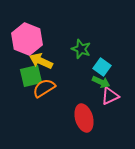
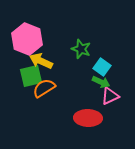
red ellipse: moved 4 px right; rotated 72 degrees counterclockwise
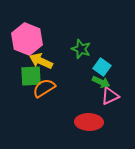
green square: rotated 10 degrees clockwise
red ellipse: moved 1 px right, 4 px down
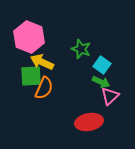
pink hexagon: moved 2 px right, 2 px up
yellow arrow: moved 1 px right, 1 px down
cyan square: moved 2 px up
orange semicircle: rotated 145 degrees clockwise
pink triangle: rotated 18 degrees counterclockwise
red ellipse: rotated 12 degrees counterclockwise
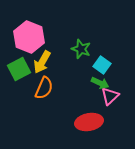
yellow arrow: rotated 85 degrees counterclockwise
green square: moved 12 px left, 7 px up; rotated 25 degrees counterclockwise
green arrow: moved 1 px left, 1 px down
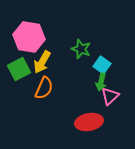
pink hexagon: rotated 12 degrees counterclockwise
green arrow: moved 1 px right, 1 px up; rotated 78 degrees clockwise
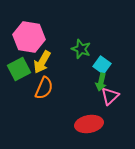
red ellipse: moved 2 px down
